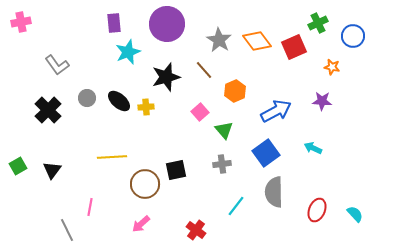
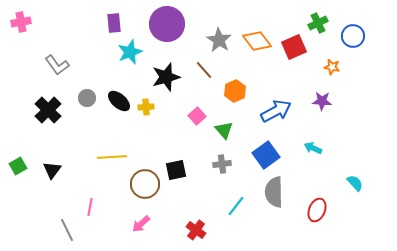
cyan star: moved 2 px right
pink square: moved 3 px left, 4 px down
blue square: moved 2 px down
cyan semicircle: moved 31 px up
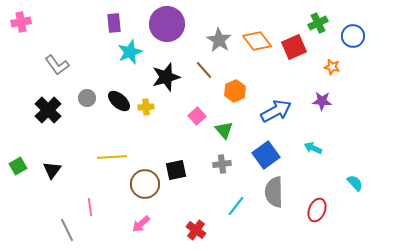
pink line: rotated 18 degrees counterclockwise
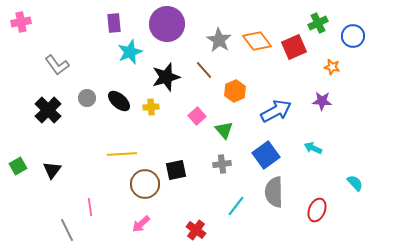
yellow cross: moved 5 px right
yellow line: moved 10 px right, 3 px up
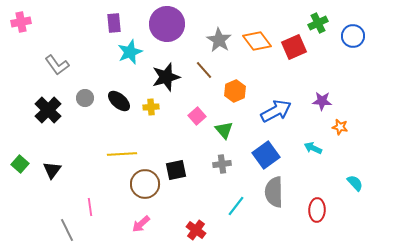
orange star: moved 8 px right, 60 px down
gray circle: moved 2 px left
green square: moved 2 px right, 2 px up; rotated 18 degrees counterclockwise
red ellipse: rotated 20 degrees counterclockwise
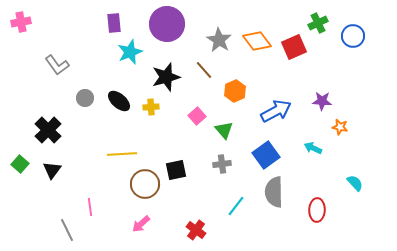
black cross: moved 20 px down
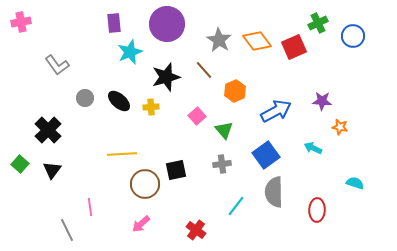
cyan semicircle: rotated 30 degrees counterclockwise
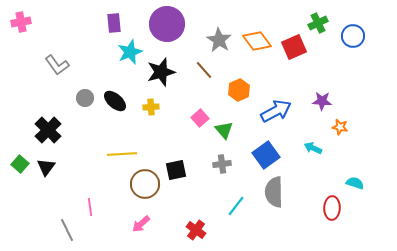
black star: moved 5 px left, 5 px up
orange hexagon: moved 4 px right, 1 px up
black ellipse: moved 4 px left
pink square: moved 3 px right, 2 px down
black triangle: moved 6 px left, 3 px up
red ellipse: moved 15 px right, 2 px up
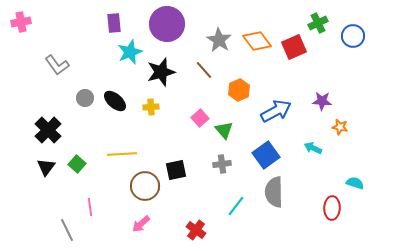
green square: moved 57 px right
brown circle: moved 2 px down
